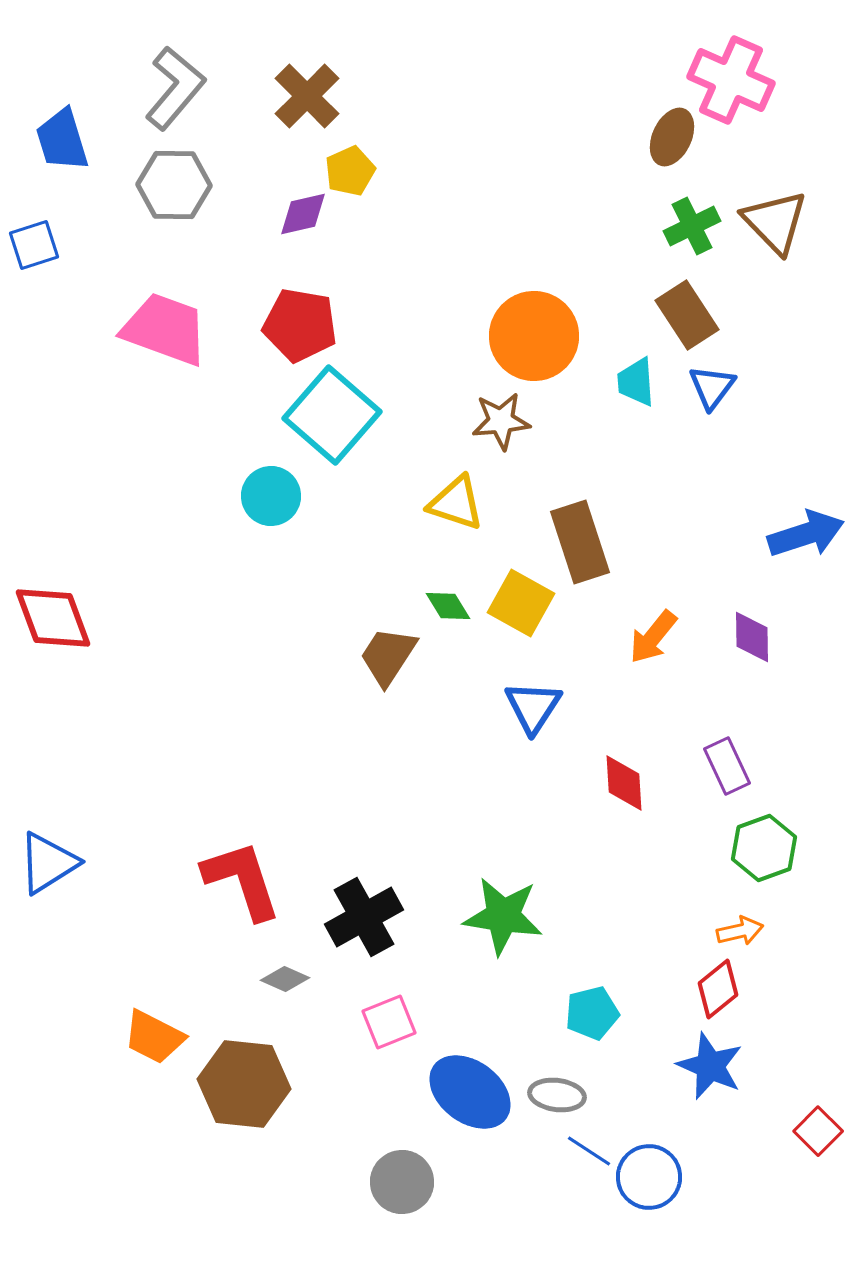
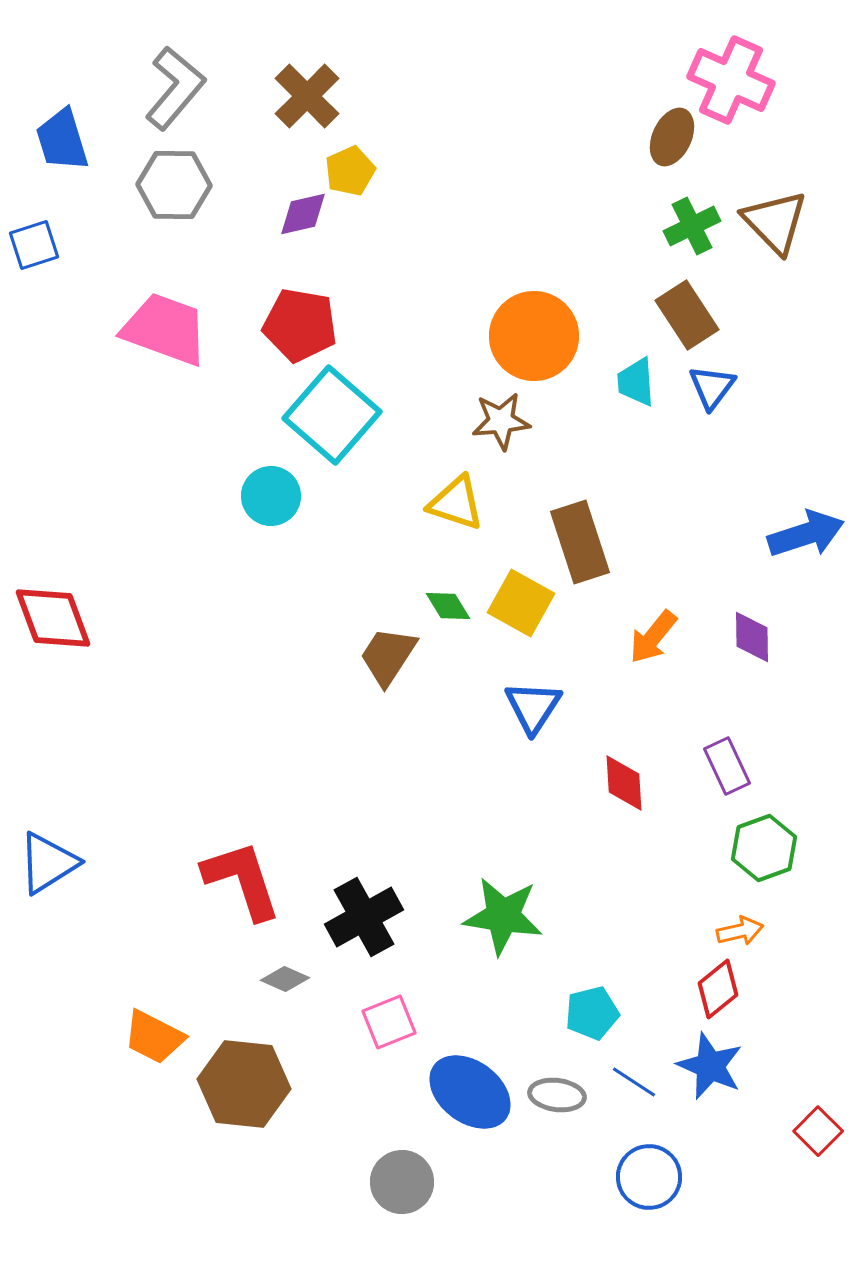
blue line at (589, 1151): moved 45 px right, 69 px up
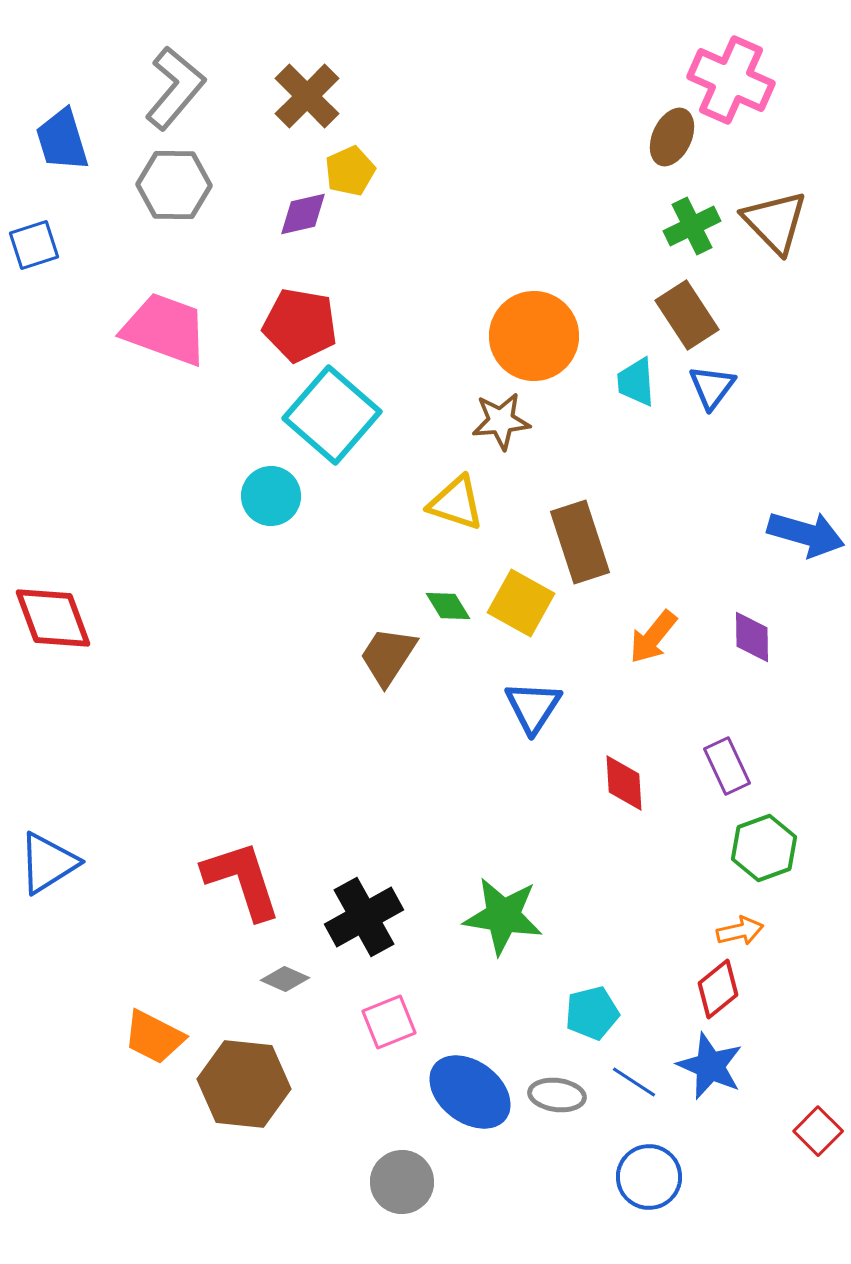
blue arrow at (806, 534): rotated 34 degrees clockwise
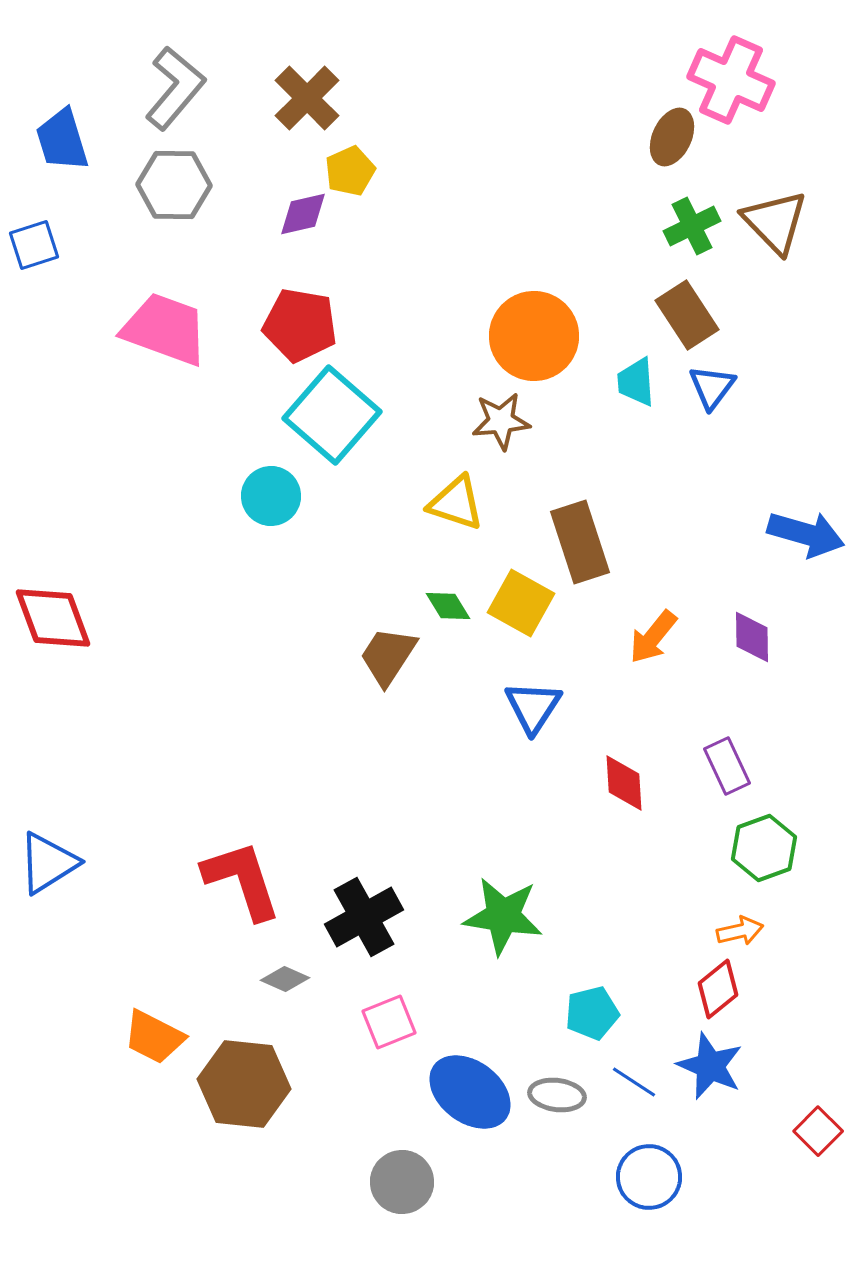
brown cross at (307, 96): moved 2 px down
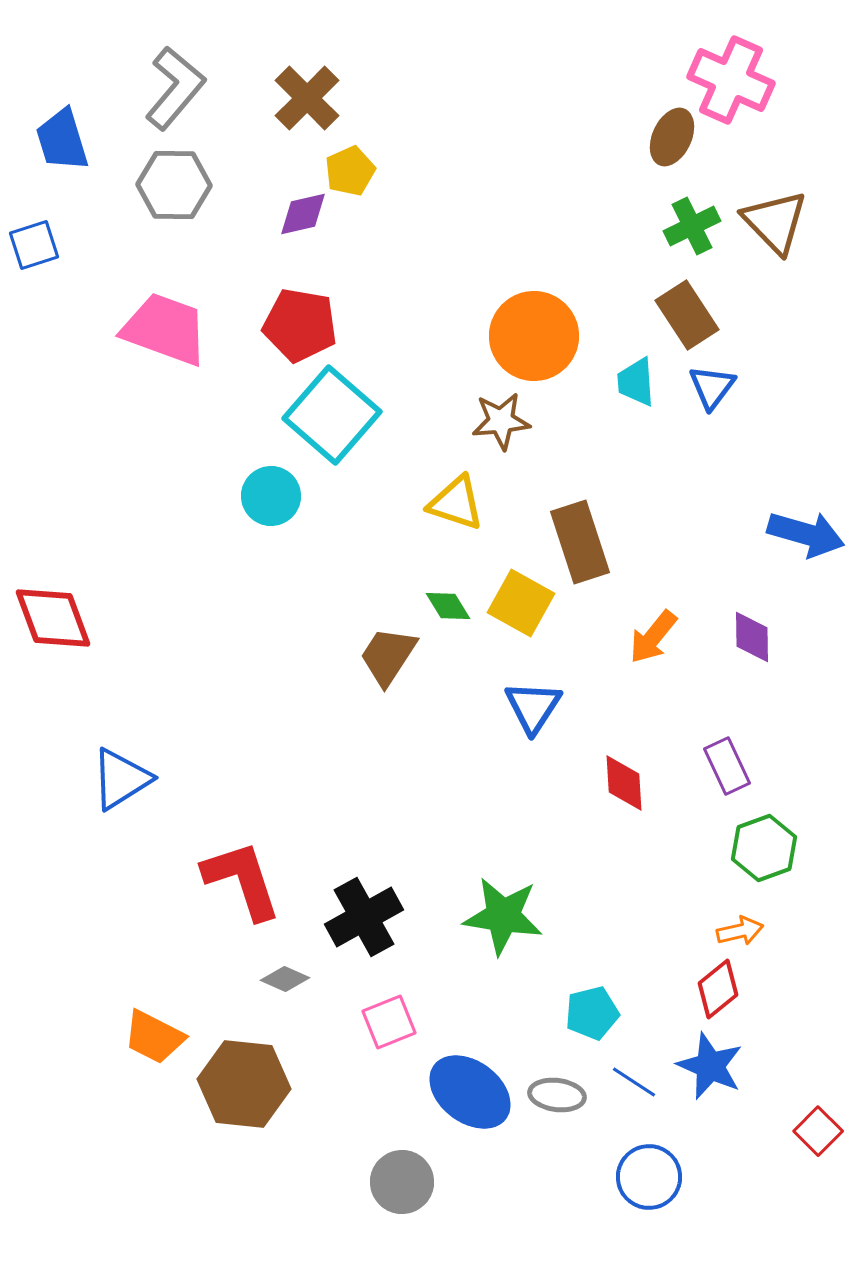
blue triangle at (48, 863): moved 73 px right, 84 px up
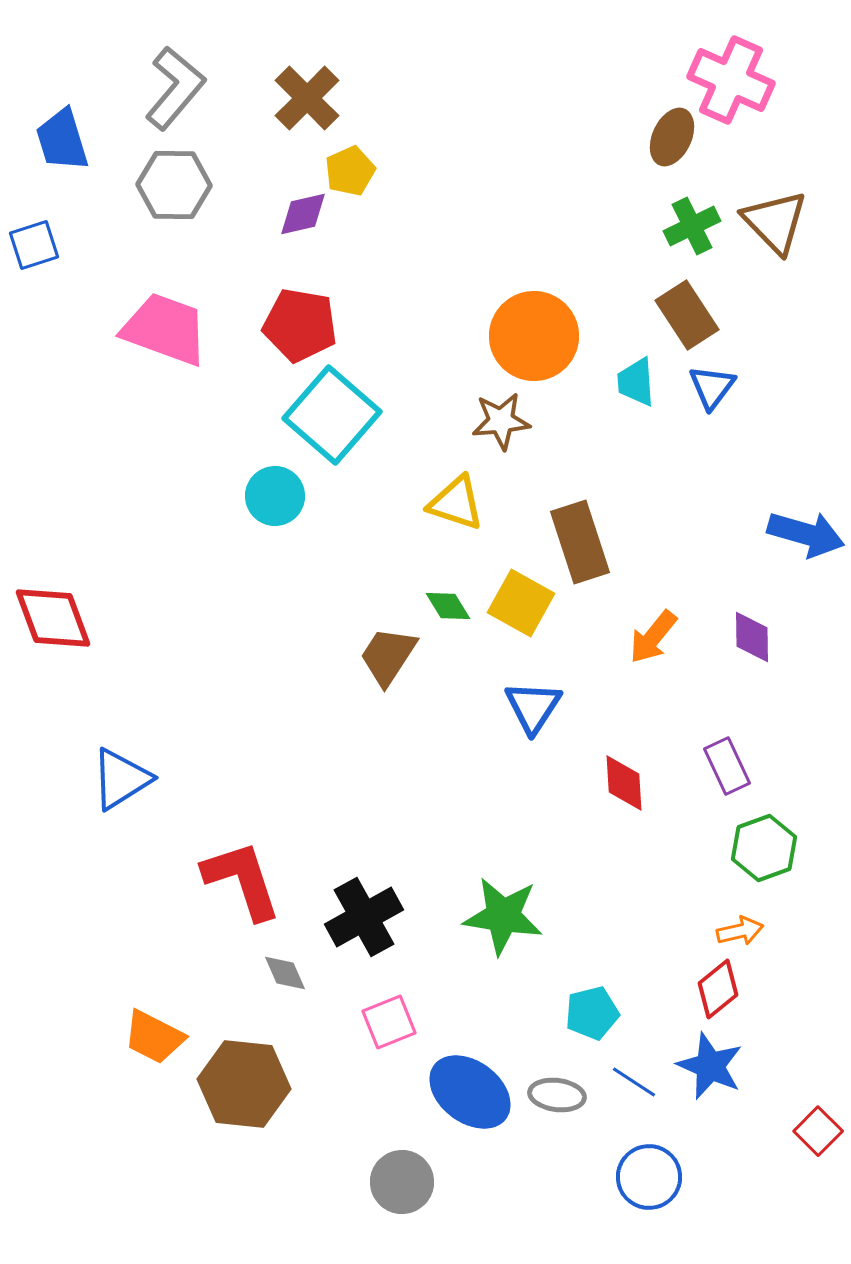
cyan circle at (271, 496): moved 4 px right
gray diamond at (285, 979): moved 6 px up; rotated 42 degrees clockwise
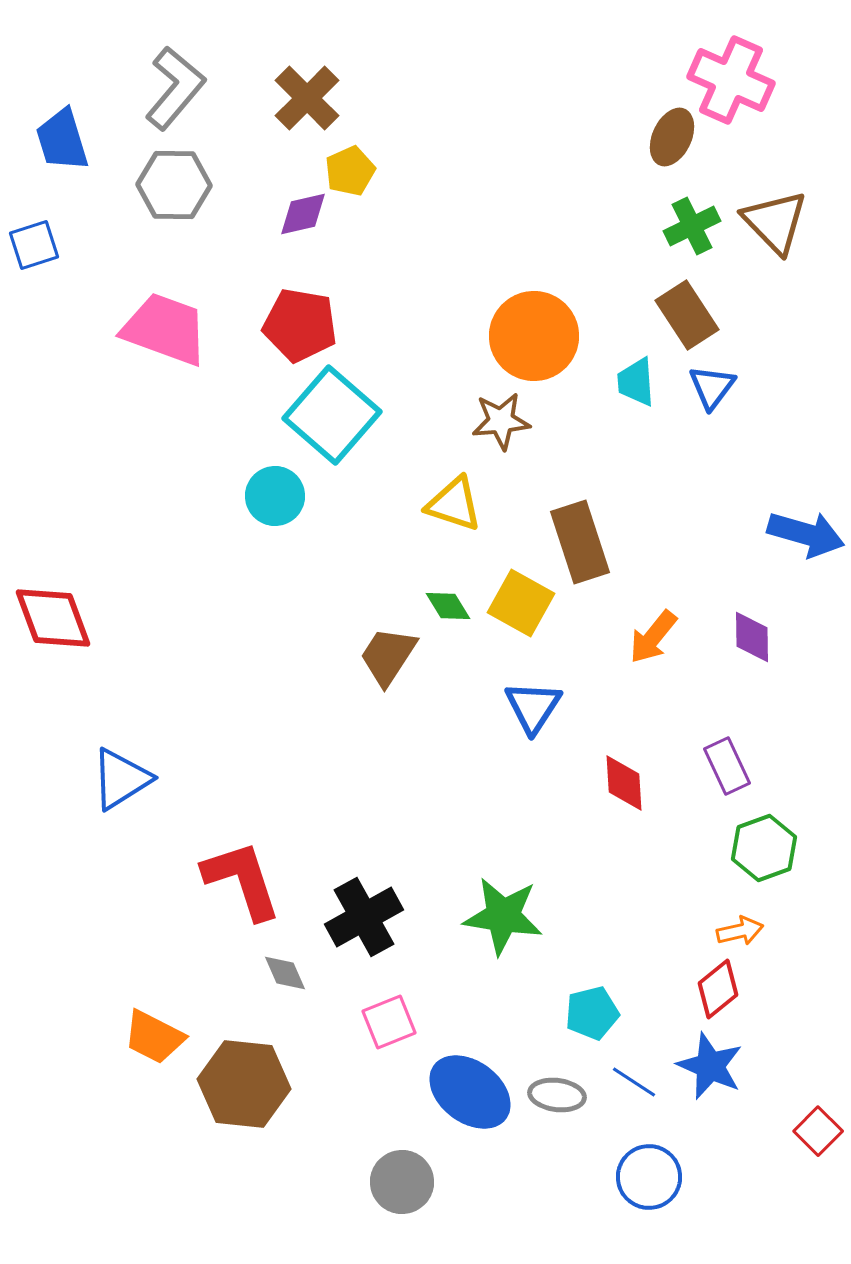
yellow triangle at (456, 503): moved 2 px left, 1 px down
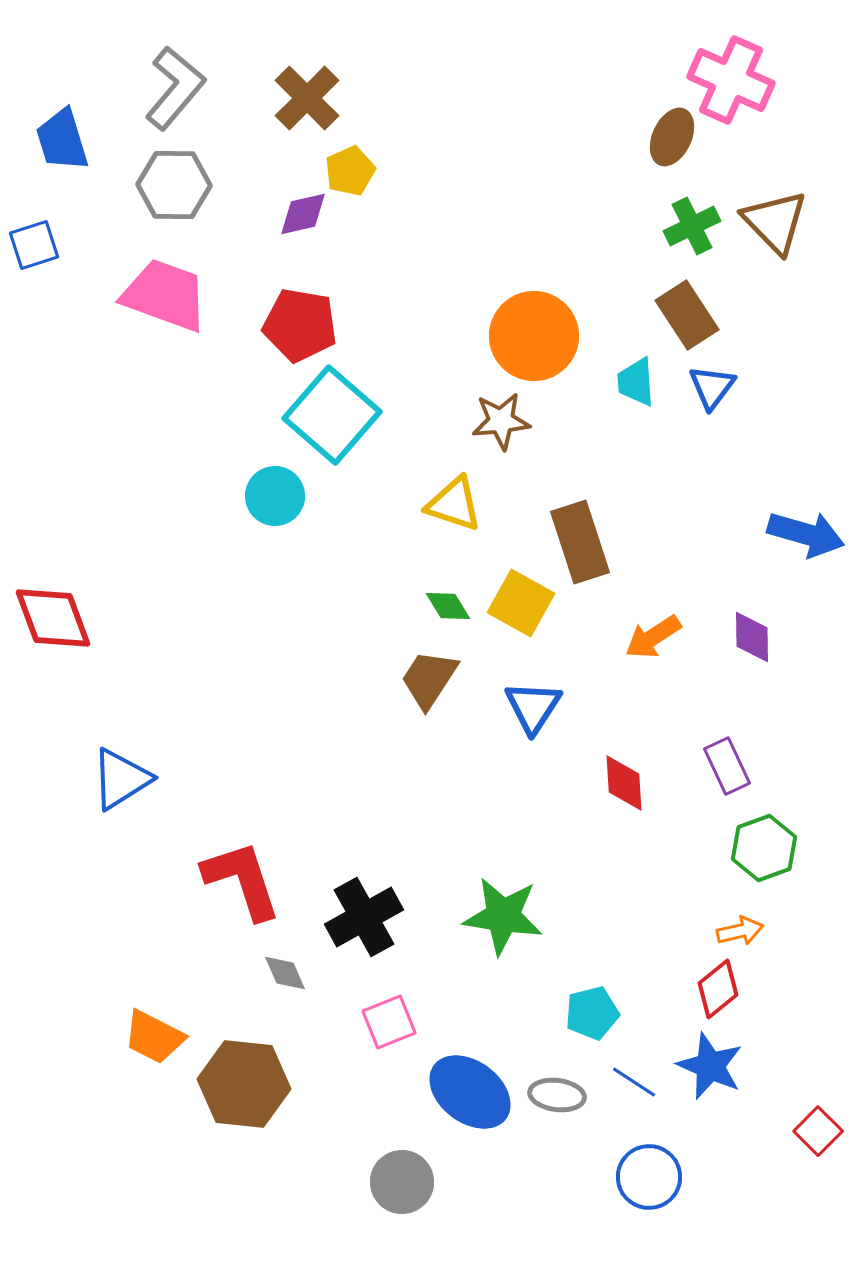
pink trapezoid at (165, 329): moved 34 px up
orange arrow at (653, 637): rotated 18 degrees clockwise
brown trapezoid at (388, 656): moved 41 px right, 23 px down
